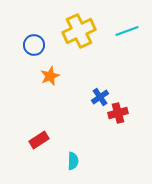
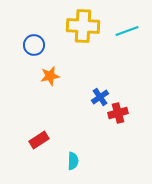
yellow cross: moved 4 px right, 5 px up; rotated 28 degrees clockwise
orange star: rotated 12 degrees clockwise
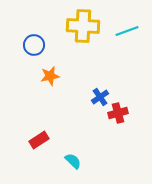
cyan semicircle: rotated 48 degrees counterclockwise
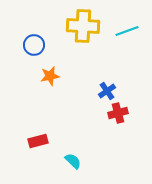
blue cross: moved 7 px right, 6 px up
red rectangle: moved 1 px left, 1 px down; rotated 18 degrees clockwise
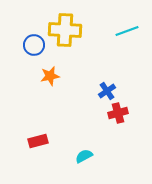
yellow cross: moved 18 px left, 4 px down
cyan semicircle: moved 11 px right, 5 px up; rotated 72 degrees counterclockwise
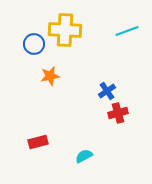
blue circle: moved 1 px up
red rectangle: moved 1 px down
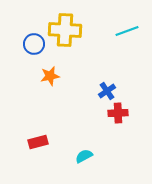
red cross: rotated 12 degrees clockwise
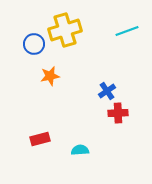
yellow cross: rotated 20 degrees counterclockwise
red rectangle: moved 2 px right, 3 px up
cyan semicircle: moved 4 px left, 6 px up; rotated 24 degrees clockwise
